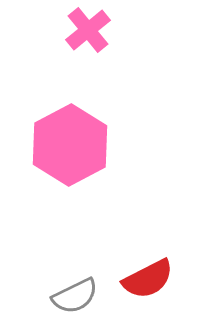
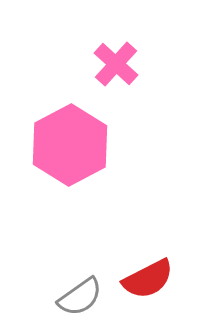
pink cross: moved 28 px right, 34 px down; rotated 9 degrees counterclockwise
gray semicircle: moved 5 px right, 1 px down; rotated 9 degrees counterclockwise
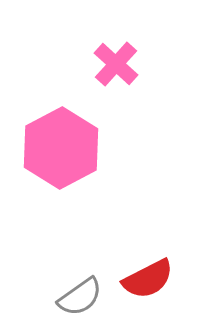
pink hexagon: moved 9 px left, 3 px down
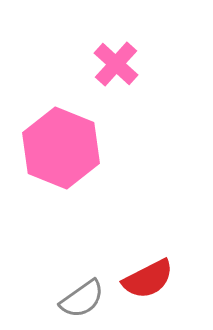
pink hexagon: rotated 10 degrees counterclockwise
gray semicircle: moved 2 px right, 2 px down
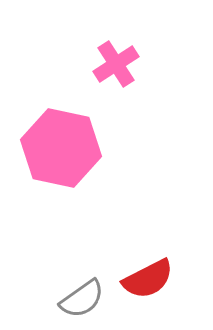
pink cross: rotated 15 degrees clockwise
pink hexagon: rotated 10 degrees counterclockwise
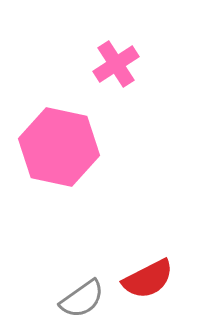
pink hexagon: moved 2 px left, 1 px up
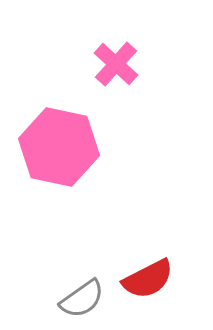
pink cross: rotated 15 degrees counterclockwise
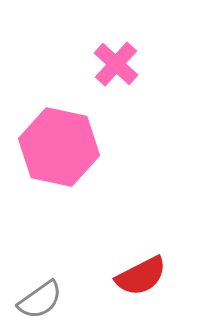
red semicircle: moved 7 px left, 3 px up
gray semicircle: moved 42 px left, 1 px down
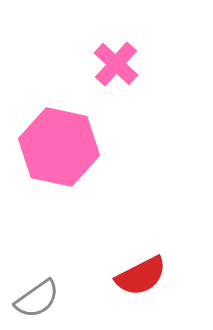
gray semicircle: moved 3 px left, 1 px up
